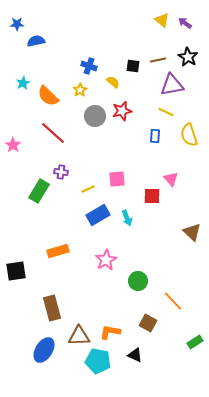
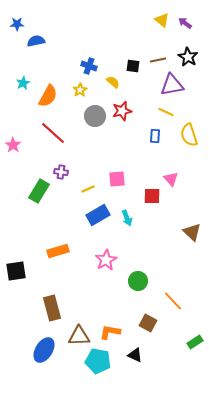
orange semicircle at (48, 96): rotated 105 degrees counterclockwise
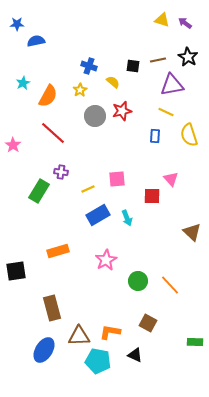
yellow triangle at (162, 20): rotated 21 degrees counterclockwise
orange line at (173, 301): moved 3 px left, 16 px up
green rectangle at (195, 342): rotated 35 degrees clockwise
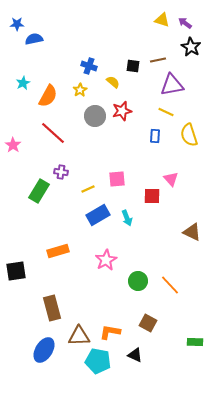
blue semicircle at (36, 41): moved 2 px left, 2 px up
black star at (188, 57): moved 3 px right, 10 px up
brown triangle at (192, 232): rotated 18 degrees counterclockwise
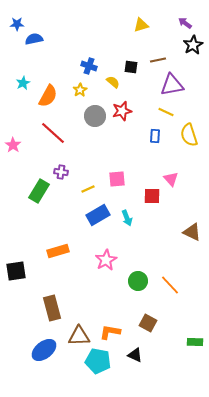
yellow triangle at (162, 20): moved 21 px left, 5 px down; rotated 35 degrees counterclockwise
black star at (191, 47): moved 2 px right, 2 px up; rotated 12 degrees clockwise
black square at (133, 66): moved 2 px left, 1 px down
blue ellipse at (44, 350): rotated 20 degrees clockwise
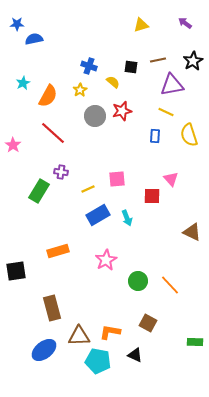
black star at (193, 45): moved 16 px down
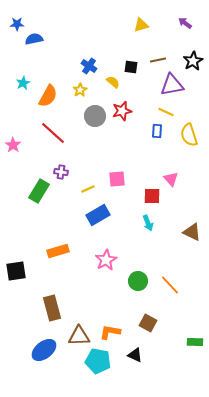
blue cross at (89, 66): rotated 14 degrees clockwise
blue rectangle at (155, 136): moved 2 px right, 5 px up
cyan arrow at (127, 218): moved 21 px right, 5 px down
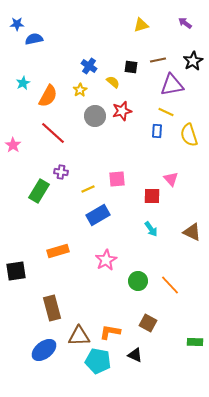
cyan arrow at (148, 223): moved 3 px right, 6 px down; rotated 14 degrees counterclockwise
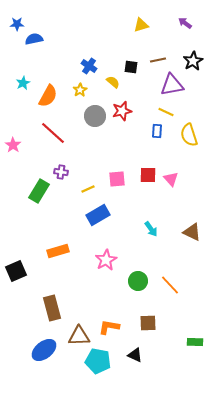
red square at (152, 196): moved 4 px left, 21 px up
black square at (16, 271): rotated 15 degrees counterclockwise
brown square at (148, 323): rotated 30 degrees counterclockwise
orange L-shape at (110, 332): moved 1 px left, 5 px up
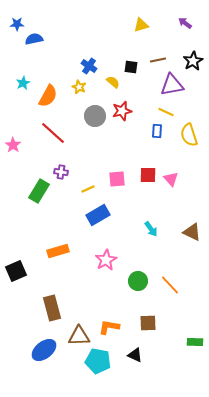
yellow star at (80, 90): moved 1 px left, 3 px up; rotated 16 degrees counterclockwise
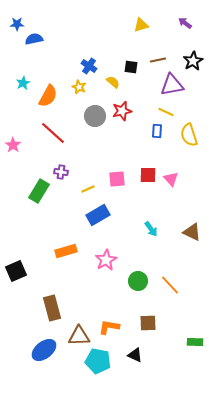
orange rectangle at (58, 251): moved 8 px right
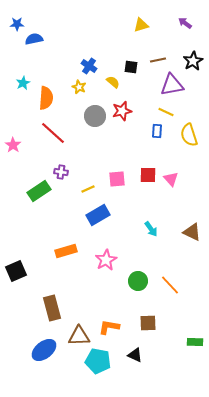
orange semicircle at (48, 96): moved 2 px left, 2 px down; rotated 25 degrees counterclockwise
green rectangle at (39, 191): rotated 25 degrees clockwise
